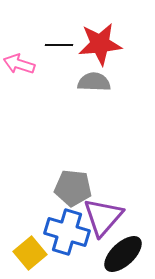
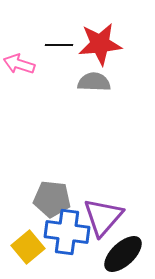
gray pentagon: moved 21 px left, 11 px down
blue cross: rotated 9 degrees counterclockwise
yellow square: moved 2 px left, 6 px up
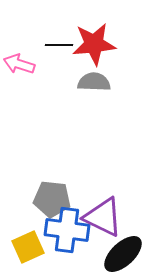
red star: moved 6 px left
purple triangle: rotated 45 degrees counterclockwise
blue cross: moved 2 px up
yellow square: rotated 16 degrees clockwise
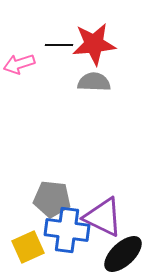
pink arrow: rotated 36 degrees counterclockwise
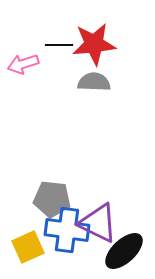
pink arrow: moved 4 px right
purple triangle: moved 5 px left, 6 px down
black ellipse: moved 1 px right, 3 px up
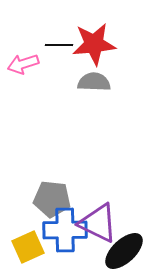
blue cross: moved 2 px left; rotated 9 degrees counterclockwise
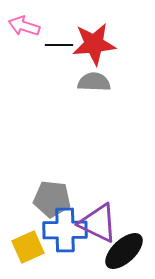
pink arrow: moved 1 px right, 38 px up; rotated 36 degrees clockwise
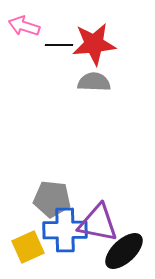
purple triangle: rotated 15 degrees counterclockwise
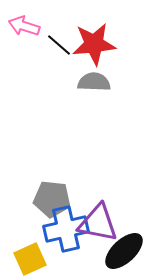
black line: rotated 40 degrees clockwise
blue cross: moved 1 px right, 1 px up; rotated 12 degrees counterclockwise
yellow square: moved 2 px right, 12 px down
